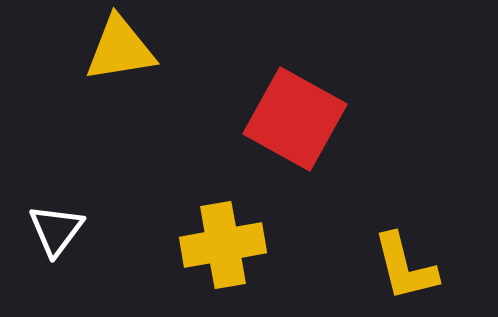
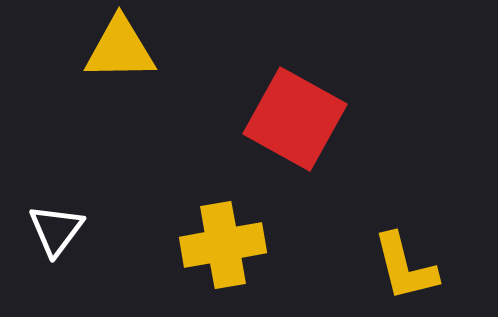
yellow triangle: rotated 8 degrees clockwise
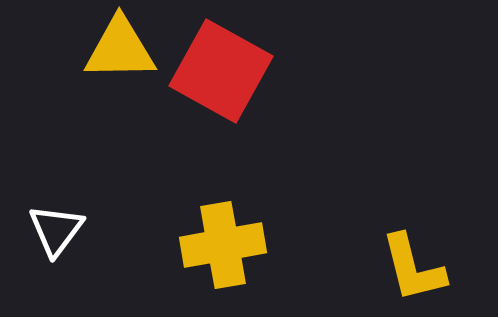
red square: moved 74 px left, 48 px up
yellow L-shape: moved 8 px right, 1 px down
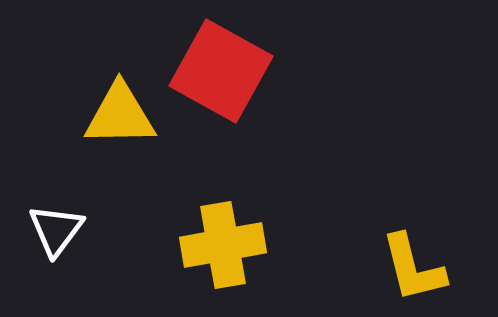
yellow triangle: moved 66 px down
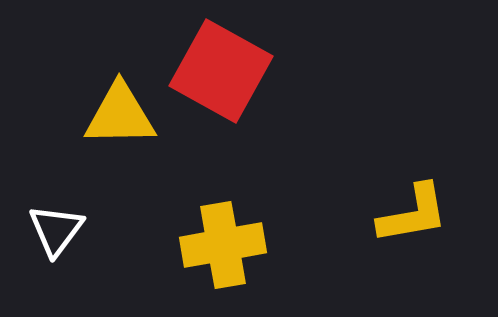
yellow L-shape: moved 54 px up; rotated 86 degrees counterclockwise
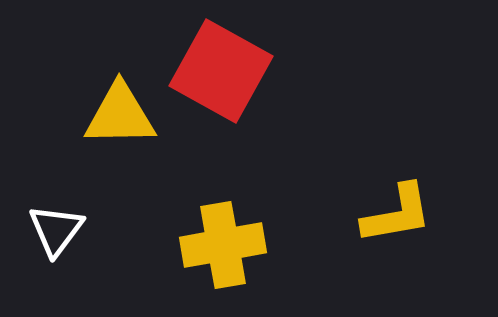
yellow L-shape: moved 16 px left
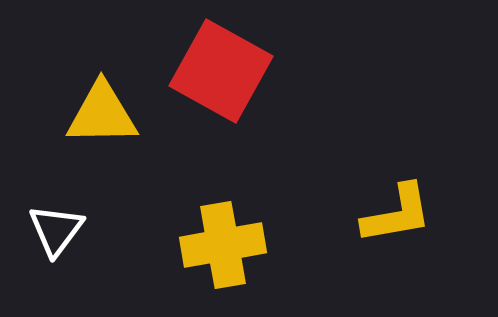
yellow triangle: moved 18 px left, 1 px up
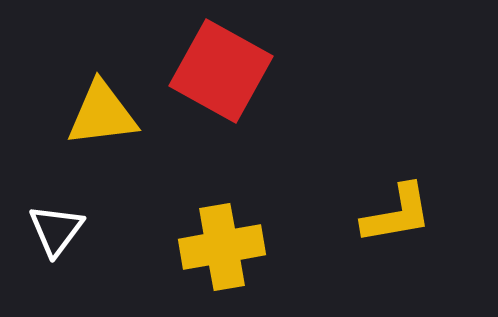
yellow triangle: rotated 6 degrees counterclockwise
yellow cross: moved 1 px left, 2 px down
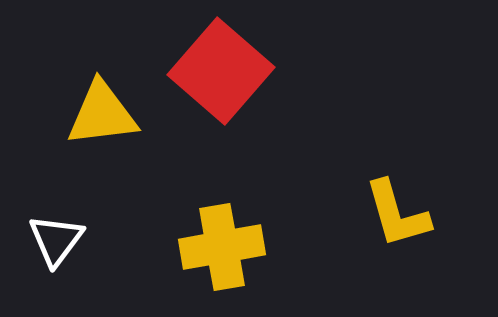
red square: rotated 12 degrees clockwise
yellow L-shape: rotated 84 degrees clockwise
white triangle: moved 10 px down
